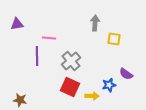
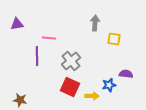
purple semicircle: rotated 152 degrees clockwise
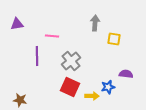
pink line: moved 3 px right, 2 px up
blue star: moved 1 px left, 2 px down
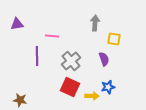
purple semicircle: moved 22 px left, 15 px up; rotated 64 degrees clockwise
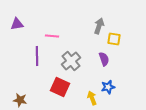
gray arrow: moved 4 px right, 3 px down; rotated 14 degrees clockwise
red square: moved 10 px left
yellow arrow: moved 2 px down; rotated 112 degrees counterclockwise
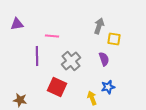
red square: moved 3 px left
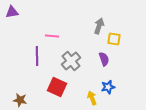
purple triangle: moved 5 px left, 12 px up
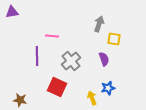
gray arrow: moved 2 px up
blue star: moved 1 px down
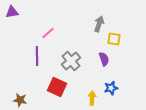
pink line: moved 4 px left, 3 px up; rotated 48 degrees counterclockwise
blue star: moved 3 px right
yellow arrow: rotated 24 degrees clockwise
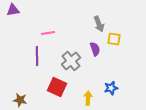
purple triangle: moved 1 px right, 2 px up
gray arrow: rotated 140 degrees clockwise
pink line: rotated 32 degrees clockwise
purple semicircle: moved 9 px left, 10 px up
yellow arrow: moved 4 px left
